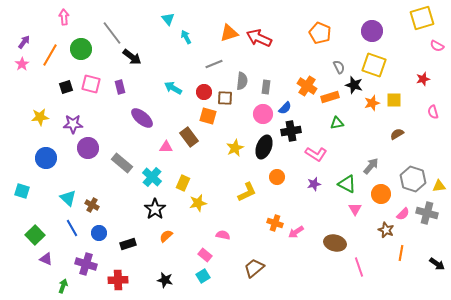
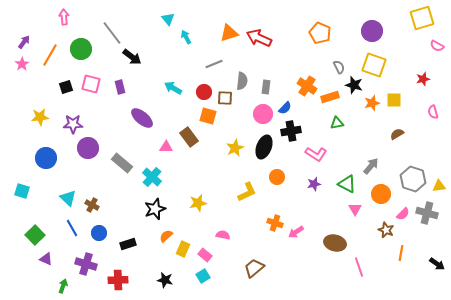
yellow rectangle at (183, 183): moved 66 px down
black star at (155, 209): rotated 15 degrees clockwise
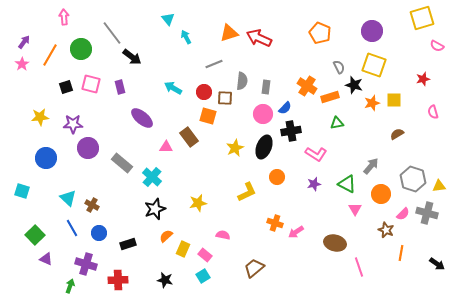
green arrow at (63, 286): moved 7 px right
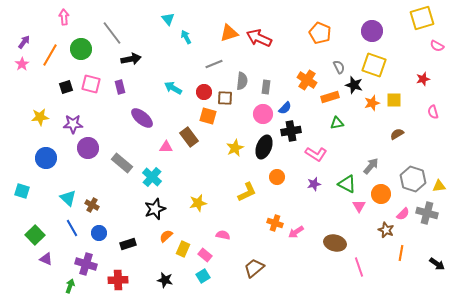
black arrow at (132, 57): moved 1 px left, 2 px down; rotated 48 degrees counterclockwise
orange cross at (307, 86): moved 6 px up
pink triangle at (355, 209): moved 4 px right, 3 px up
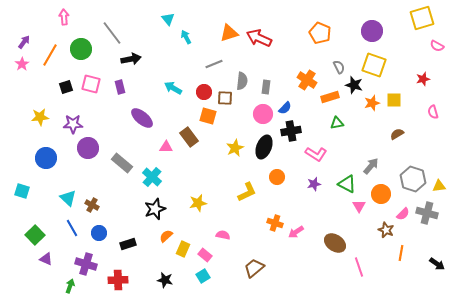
brown ellipse at (335, 243): rotated 20 degrees clockwise
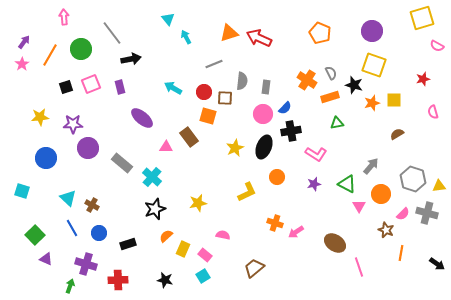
gray semicircle at (339, 67): moved 8 px left, 6 px down
pink square at (91, 84): rotated 36 degrees counterclockwise
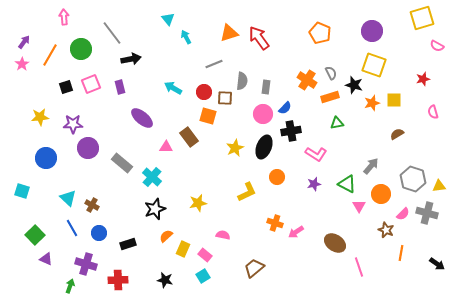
red arrow at (259, 38): rotated 30 degrees clockwise
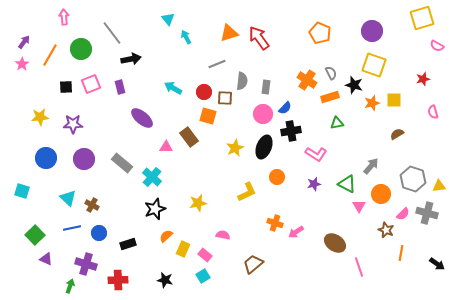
gray line at (214, 64): moved 3 px right
black square at (66, 87): rotated 16 degrees clockwise
purple circle at (88, 148): moved 4 px left, 11 px down
blue line at (72, 228): rotated 72 degrees counterclockwise
brown trapezoid at (254, 268): moved 1 px left, 4 px up
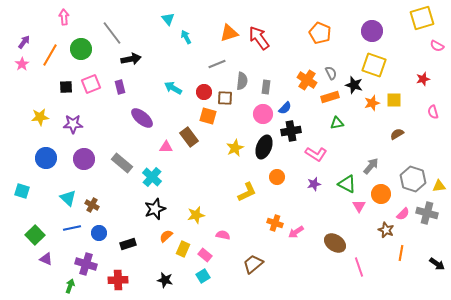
yellow star at (198, 203): moved 2 px left, 12 px down
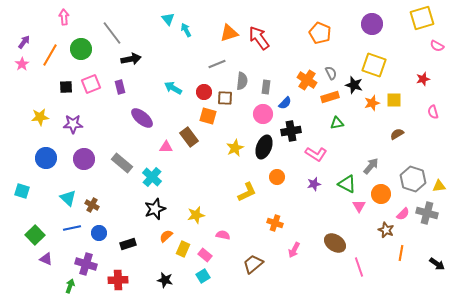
purple circle at (372, 31): moved 7 px up
cyan arrow at (186, 37): moved 7 px up
blue semicircle at (285, 108): moved 5 px up
pink arrow at (296, 232): moved 2 px left, 18 px down; rotated 28 degrees counterclockwise
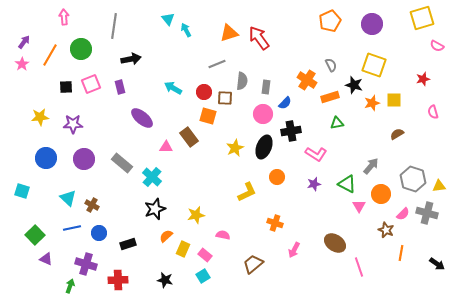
gray line at (112, 33): moved 2 px right, 7 px up; rotated 45 degrees clockwise
orange pentagon at (320, 33): moved 10 px right, 12 px up; rotated 25 degrees clockwise
gray semicircle at (331, 73): moved 8 px up
